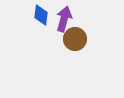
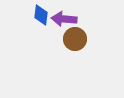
purple arrow: rotated 100 degrees counterclockwise
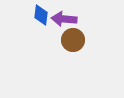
brown circle: moved 2 px left, 1 px down
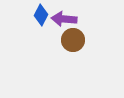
blue diamond: rotated 20 degrees clockwise
